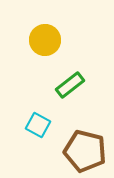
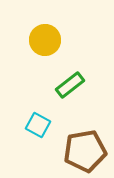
brown pentagon: rotated 24 degrees counterclockwise
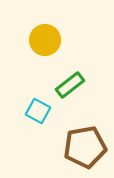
cyan square: moved 14 px up
brown pentagon: moved 4 px up
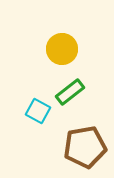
yellow circle: moved 17 px right, 9 px down
green rectangle: moved 7 px down
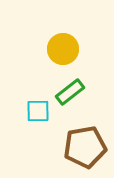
yellow circle: moved 1 px right
cyan square: rotated 30 degrees counterclockwise
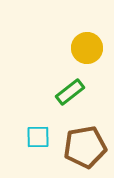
yellow circle: moved 24 px right, 1 px up
cyan square: moved 26 px down
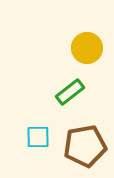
brown pentagon: moved 1 px up
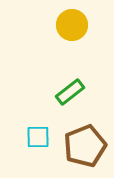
yellow circle: moved 15 px left, 23 px up
brown pentagon: rotated 12 degrees counterclockwise
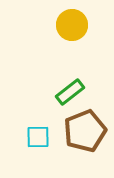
brown pentagon: moved 15 px up
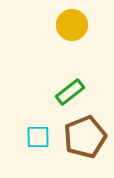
brown pentagon: moved 6 px down
